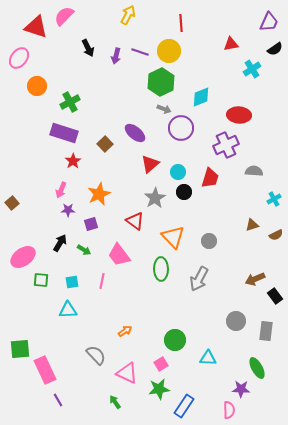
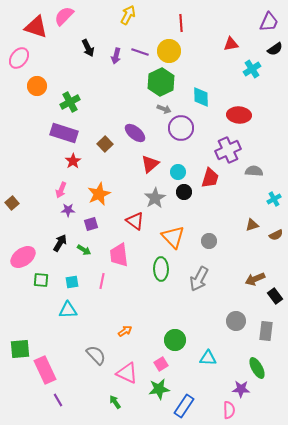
cyan diamond at (201, 97): rotated 70 degrees counterclockwise
purple cross at (226, 145): moved 2 px right, 5 px down
pink trapezoid at (119, 255): rotated 30 degrees clockwise
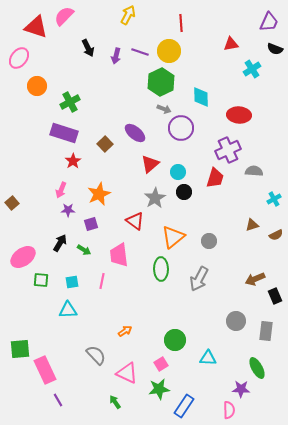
black semicircle at (275, 49): rotated 56 degrees clockwise
red trapezoid at (210, 178): moved 5 px right
orange triangle at (173, 237): rotated 35 degrees clockwise
black rectangle at (275, 296): rotated 14 degrees clockwise
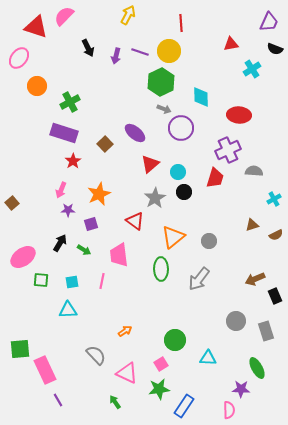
gray arrow at (199, 279): rotated 10 degrees clockwise
gray rectangle at (266, 331): rotated 24 degrees counterclockwise
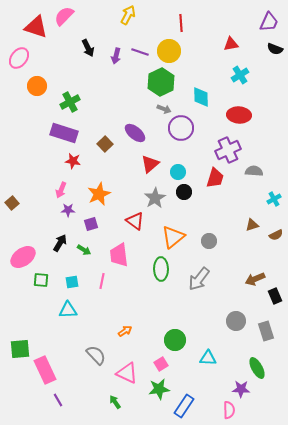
cyan cross at (252, 69): moved 12 px left, 6 px down
red star at (73, 161): rotated 28 degrees counterclockwise
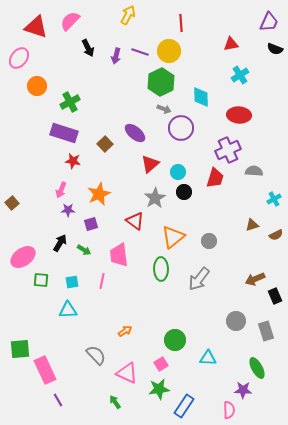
pink semicircle at (64, 16): moved 6 px right, 5 px down
purple star at (241, 389): moved 2 px right, 1 px down
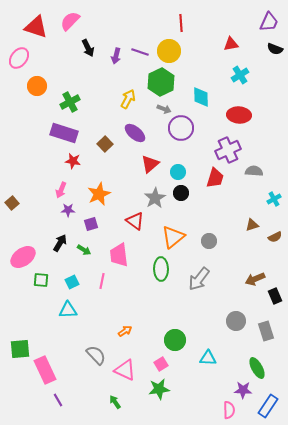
yellow arrow at (128, 15): moved 84 px down
black circle at (184, 192): moved 3 px left, 1 px down
brown semicircle at (276, 235): moved 1 px left, 2 px down
cyan square at (72, 282): rotated 16 degrees counterclockwise
pink triangle at (127, 373): moved 2 px left, 3 px up
blue rectangle at (184, 406): moved 84 px right
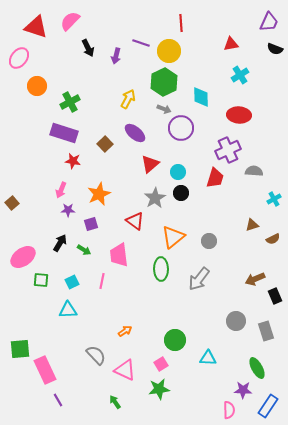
purple line at (140, 52): moved 1 px right, 9 px up
green hexagon at (161, 82): moved 3 px right
brown semicircle at (275, 237): moved 2 px left, 2 px down
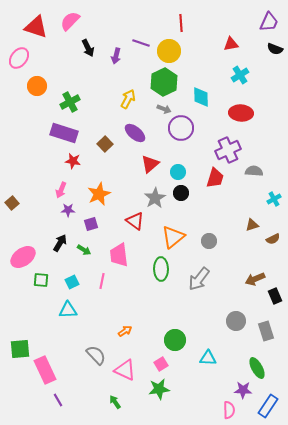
red ellipse at (239, 115): moved 2 px right, 2 px up
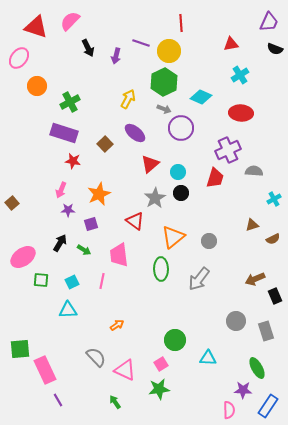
cyan diamond at (201, 97): rotated 65 degrees counterclockwise
orange arrow at (125, 331): moved 8 px left, 6 px up
gray semicircle at (96, 355): moved 2 px down
